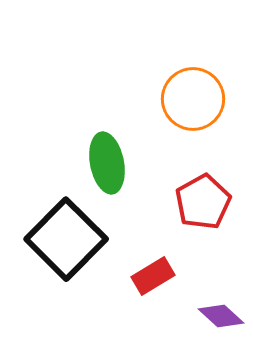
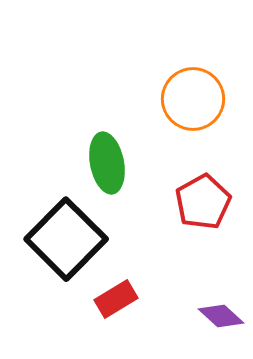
red rectangle: moved 37 px left, 23 px down
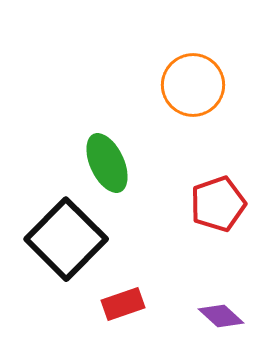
orange circle: moved 14 px up
green ellipse: rotated 14 degrees counterclockwise
red pentagon: moved 15 px right, 2 px down; rotated 10 degrees clockwise
red rectangle: moved 7 px right, 5 px down; rotated 12 degrees clockwise
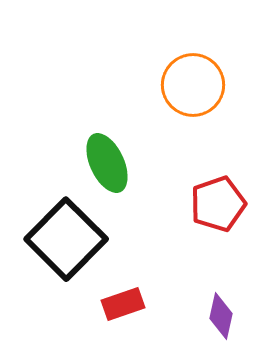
purple diamond: rotated 60 degrees clockwise
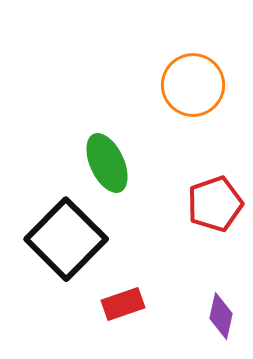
red pentagon: moved 3 px left
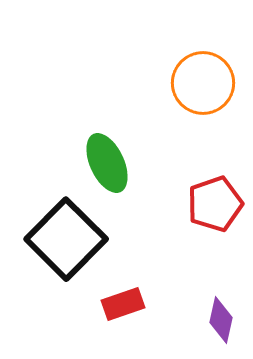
orange circle: moved 10 px right, 2 px up
purple diamond: moved 4 px down
